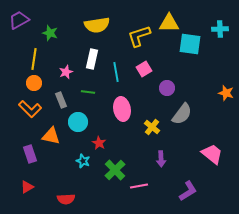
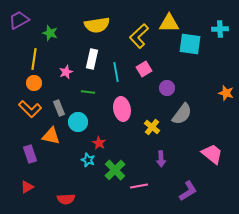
yellow L-shape: rotated 25 degrees counterclockwise
gray rectangle: moved 2 px left, 8 px down
cyan star: moved 5 px right, 1 px up
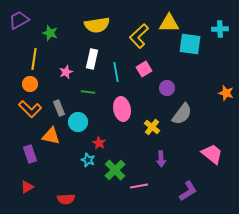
orange circle: moved 4 px left, 1 px down
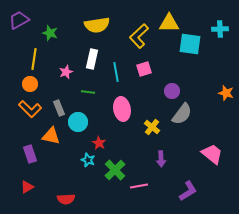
pink square: rotated 14 degrees clockwise
purple circle: moved 5 px right, 3 px down
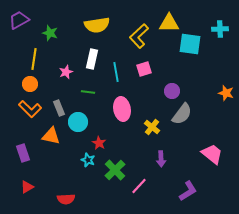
purple rectangle: moved 7 px left, 1 px up
pink line: rotated 36 degrees counterclockwise
